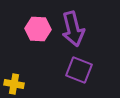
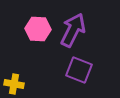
purple arrow: moved 1 px down; rotated 140 degrees counterclockwise
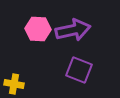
purple arrow: rotated 52 degrees clockwise
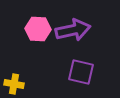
purple square: moved 2 px right, 2 px down; rotated 8 degrees counterclockwise
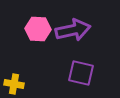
purple square: moved 1 px down
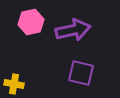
pink hexagon: moved 7 px left, 7 px up; rotated 15 degrees counterclockwise
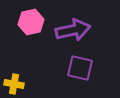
purple square: moved 1 px left, 5 px up
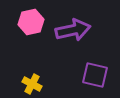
purple square: moved 15 px right, 7 px down
yellow cross: moved 18 px right; rotated 18 degrees clockwise
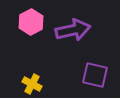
pink hexagon: rotated 15 degrees counterclockwise
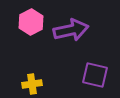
purple arrow: moved 2 px left
yellow cross: rotated 36 degrees counterclockwise
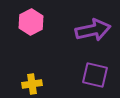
purple arrow: moved 22 px right
